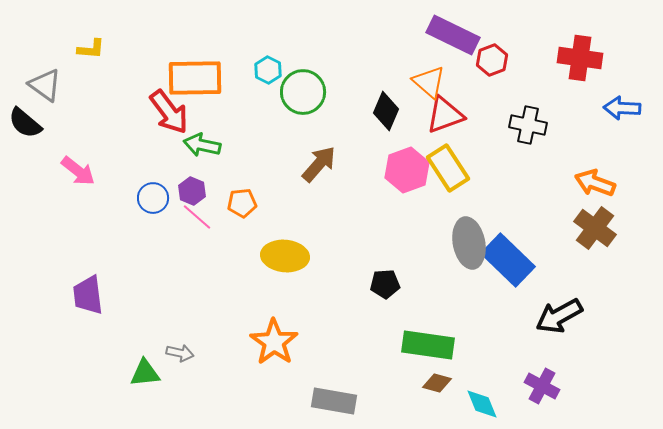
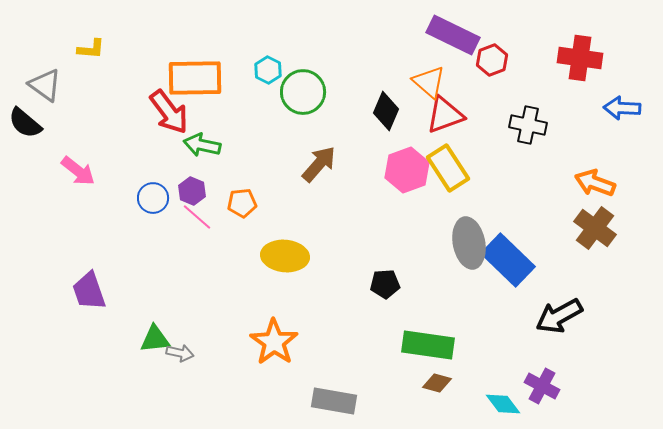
purple trapezoid: moved 1 px right, 4 px up; rotated 12 degrees counterclockwise
green triangle: moved 10 px right, 34 px up
cyan diamond: moved 21 px right; rotated 15 degrees counterclockwise
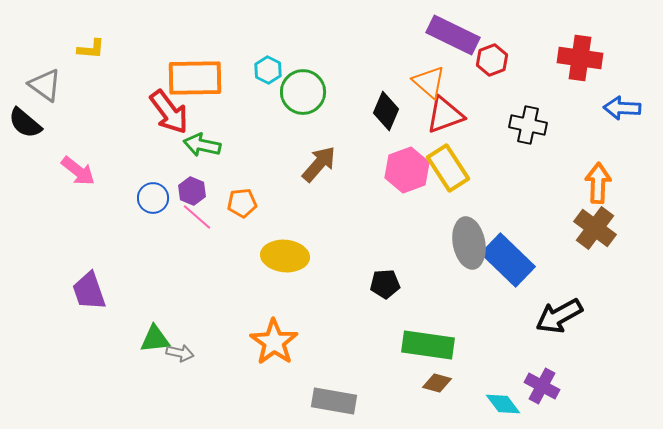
orange arrow: moved 3 px right; rotated 72 degrees clockwise
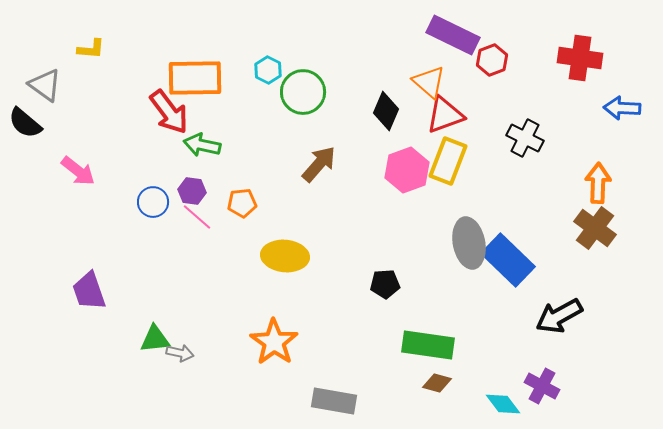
black cross: moved 3 px left, 13 px down; rotated 15 degrees clockwise
yellow rectangle: moved 7 px up; rotated 54 degrees clockwise
purple hexagon: rotated 16 degrees counterclockwise
blue circle: moved 4 px down
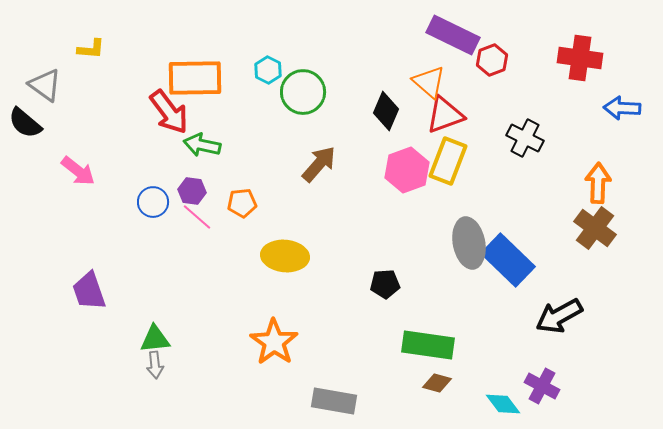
gray arrow: moved 25 px left, 12 px down; rotated 72 degrees clockwise
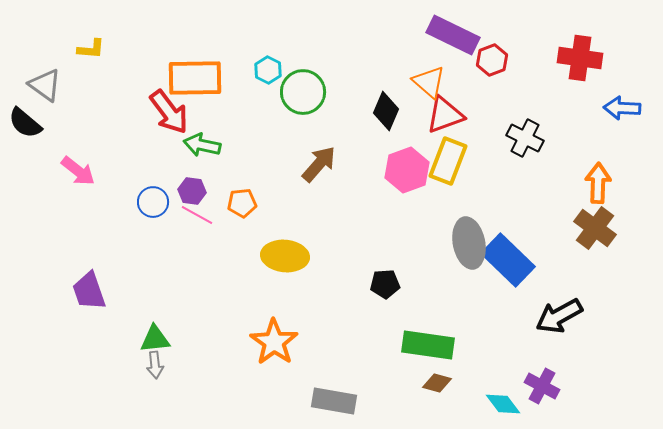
pink line: moved 2 px up; rotated 12 degrees counterclockwise
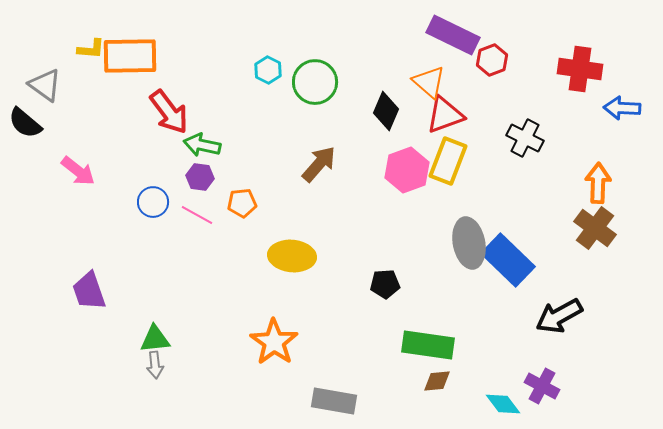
red cross: moved 11 px down
orange rectangle: moved 65 px left, 22 px up
green circle: moved 12 px right, 10 px up
purple hexagon: moved 8 px right, 14 px up
yellow ellipse: moved 7 px right
brown diamond: moved 2 px up; rotated 20 degrees counterclockwise
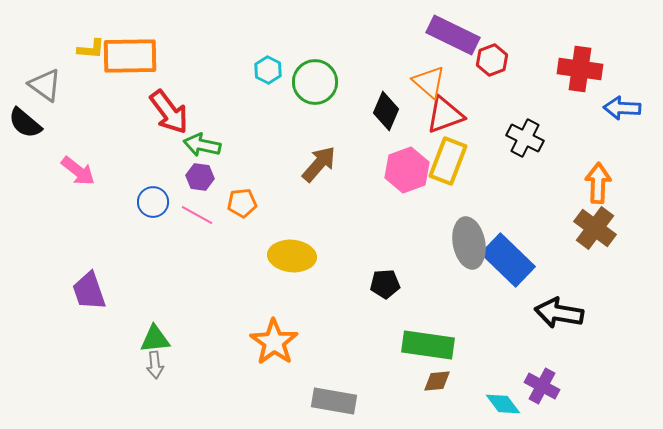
black arrow: moved 3 px up; rotated 39 degrees clockwise
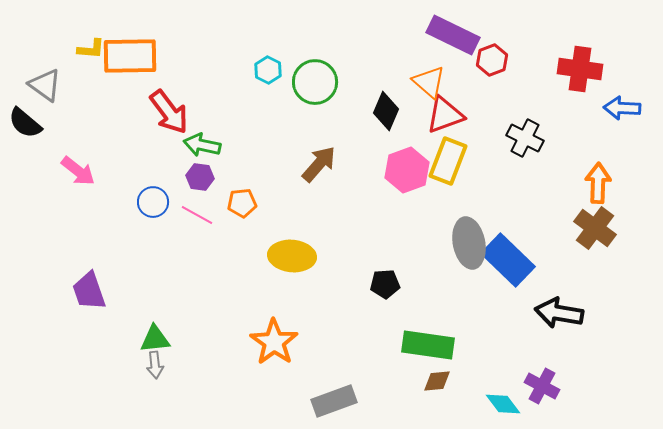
gray rectangle: rotated 30 degrees counterclockwise
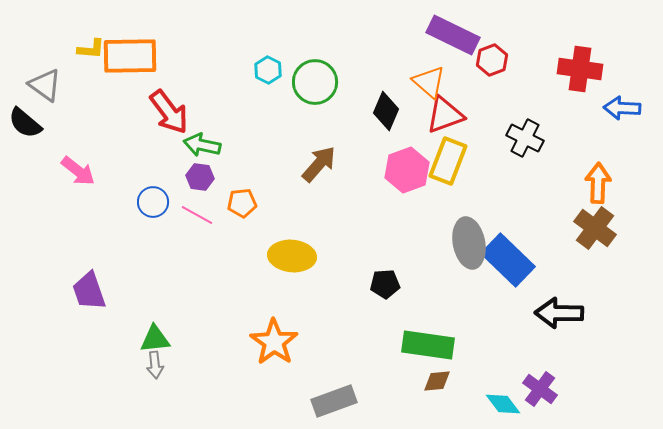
black arrow: rotated 9 degrees counterclockwise
purple cross: moved 2 px left, 3 px down; rotated 8 degrees clockwise
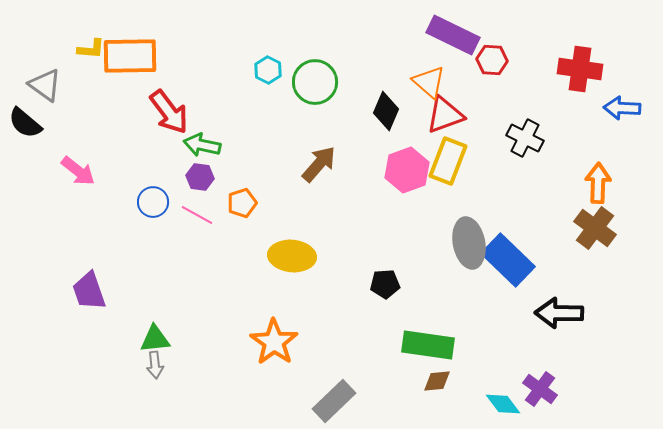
red hexagon: rotated 24 degrees clockwise
orange pentagon: rotated 12 degrees counterclockwise
gray rectangle: rotated 24 degrees counterclockwise
